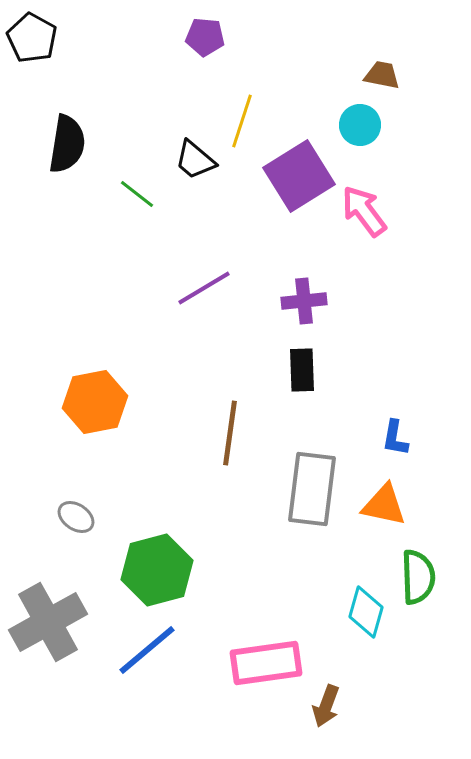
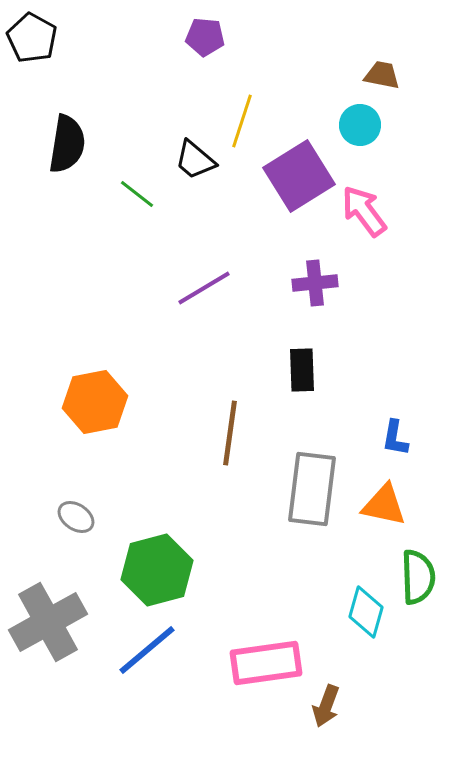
purple cross: moved 11 px right, 18 px up
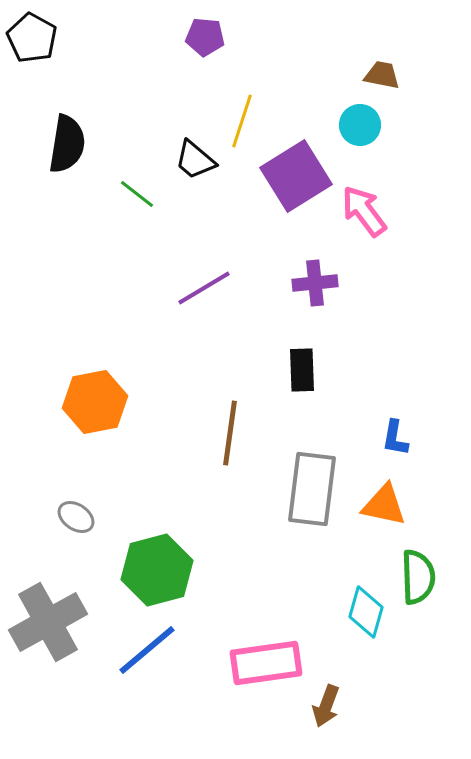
purple square: moved 3 px left
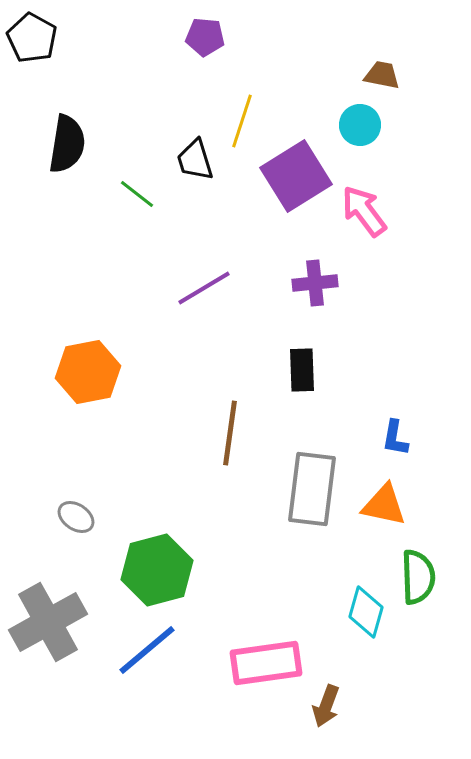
black trapezoid: rotated 33 degrees clockwise
orange hexagon: moved 7 px left, 30 px up
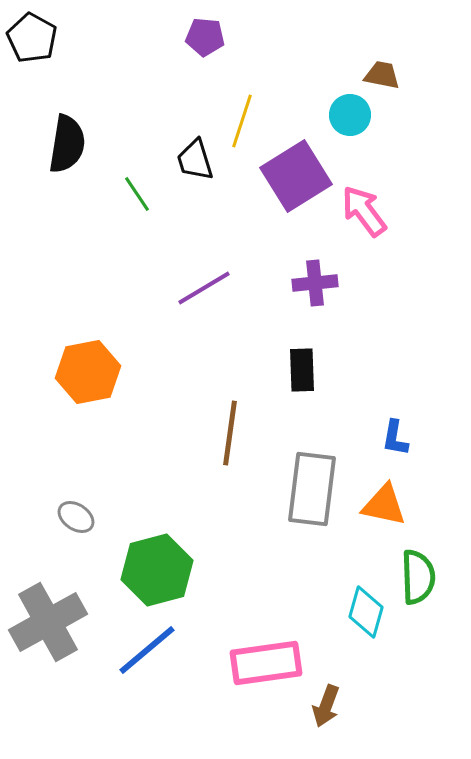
cyan circle: moved 10 px left, 10 px up
green line: rotated 18 degrees clockwise
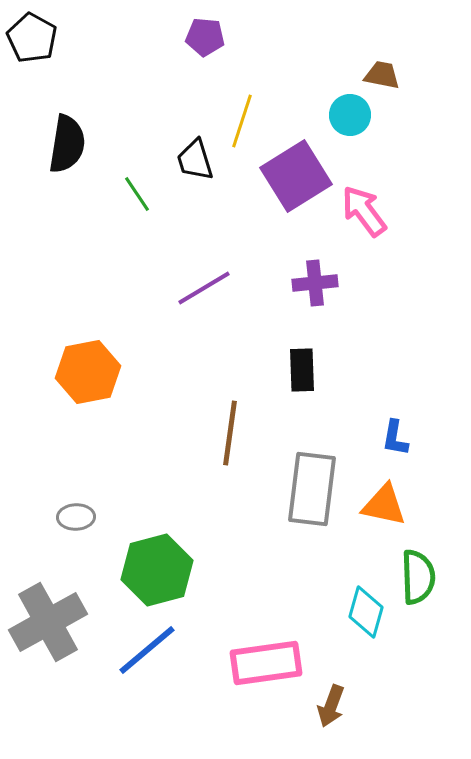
gray ellipse: rotated 36 degrees counterclockwise
brown arrow: moved 5 px right
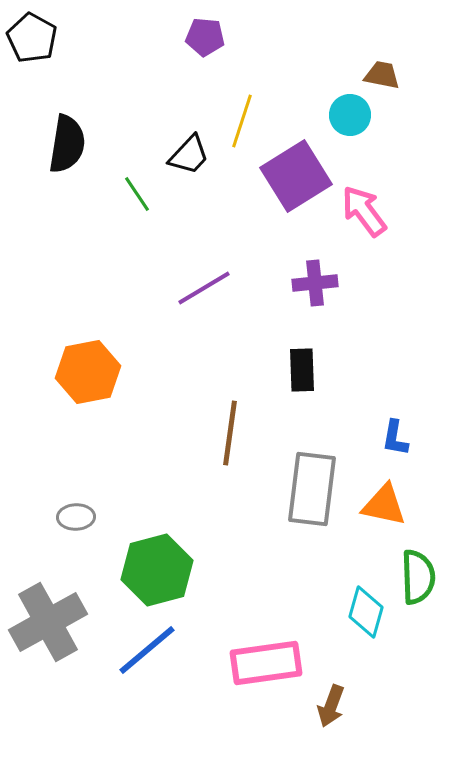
black trapezoid: moved 6 px left, 5 px up; rotated 120 degrees counterclockwise
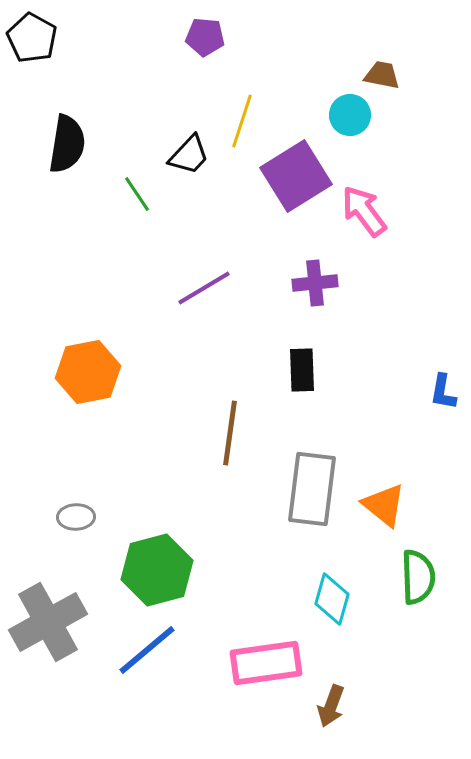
blue L-shape: moved 48 px right, 46 px up
orange triangle: rotated 27 degrees clockwise
cyan diamond: moved 34 px left, 13 px up
